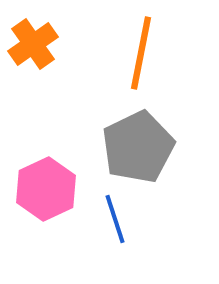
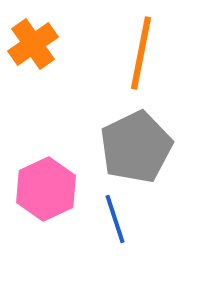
gray pentagon: moved 2 px left
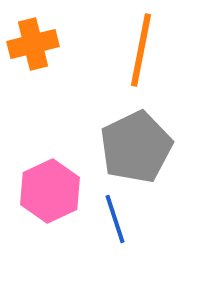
orange cross: rotated 21 degrees clockwise
orange line: moved 3 px up
pink hexagon: moved 4 px right, 2 px down
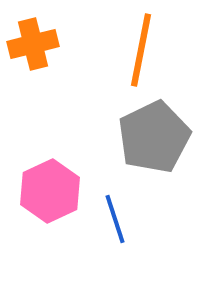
gray pentagon: moved 18 px right, 10 px up
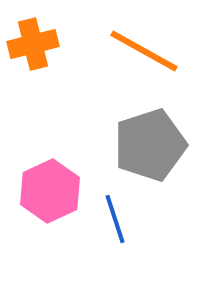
orange line: moved 3 px right, 1 px down; rotated 72 degrees counterclockwise
gray pentagon: moved 4 px left, 8 px down; rotated 8 degrees clockwise
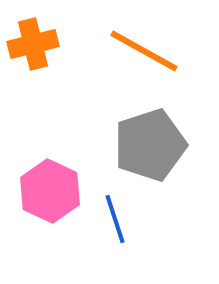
pink hexagon: rotated 10 degrees counterclockwise
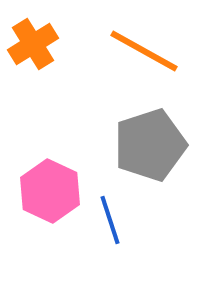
orange cross: rotated 18 degrees counterclockwise
blue line: moved 5 px left, 1 px down
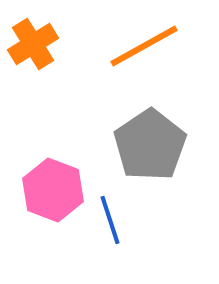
orange line: moved 5 px up; rotated 58 degrees counterclockwise
gray pentagon: rotated 16 degrees counterclockwise
pink hexagon: moved 3 px right, 1 px up; rotated 4 degrees counterclockwise
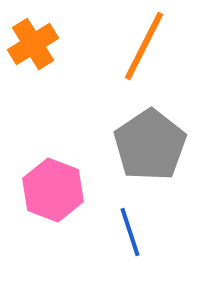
orange line: rotated 34 degrees counterclockwise
blue line: moved 20 px right, 12 px down
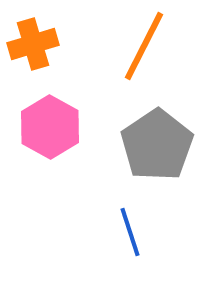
orange cross: rotated 15 degrees clockwise
gray pentagon: moved 7 px right
pink hexagon: moved 3 px left, 63 px up; rotated 8 degrees clockwise
